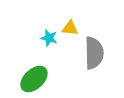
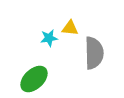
cyan star: rotated 24 degrees counterclockwise
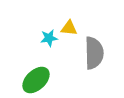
yellow triangle: moved 1 px left
green ellipse: moved 2 px right, 1 px down
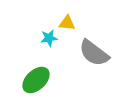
yellow triangle: moved 2 px left, 5 px up
gray semicircle: rotated 128 degrees clockwise
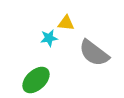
yellow triangle: moved 1 px left
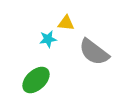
cyan star: moved 1 px left, 1 px down
gray semicircle: moved 1 px up
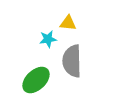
yellow triangle: moved 2 px right
gray semicircle: moved 22 px left, 9 px down; rotated 52 degrees clockwise
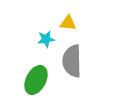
cyan star: moved 2 px left
green ellipse: rotated 20 degrees counterclockwise
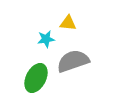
gray semicircle: moved 1 px right; rotated 72 degrees clockwise
green ellipse: moved 2 px up
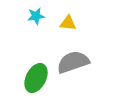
cyan star: moved 10 px left, 23 px up
gray semicircle: moved 1 px down
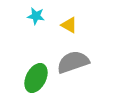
cyan star: rotated 18 degrees clockwise
yellow triangle: moved 1 px right, 2 px down; rotated 24 degrees clockwise
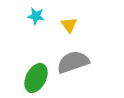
yellow triangle: rotated 24 degrees clockwise
